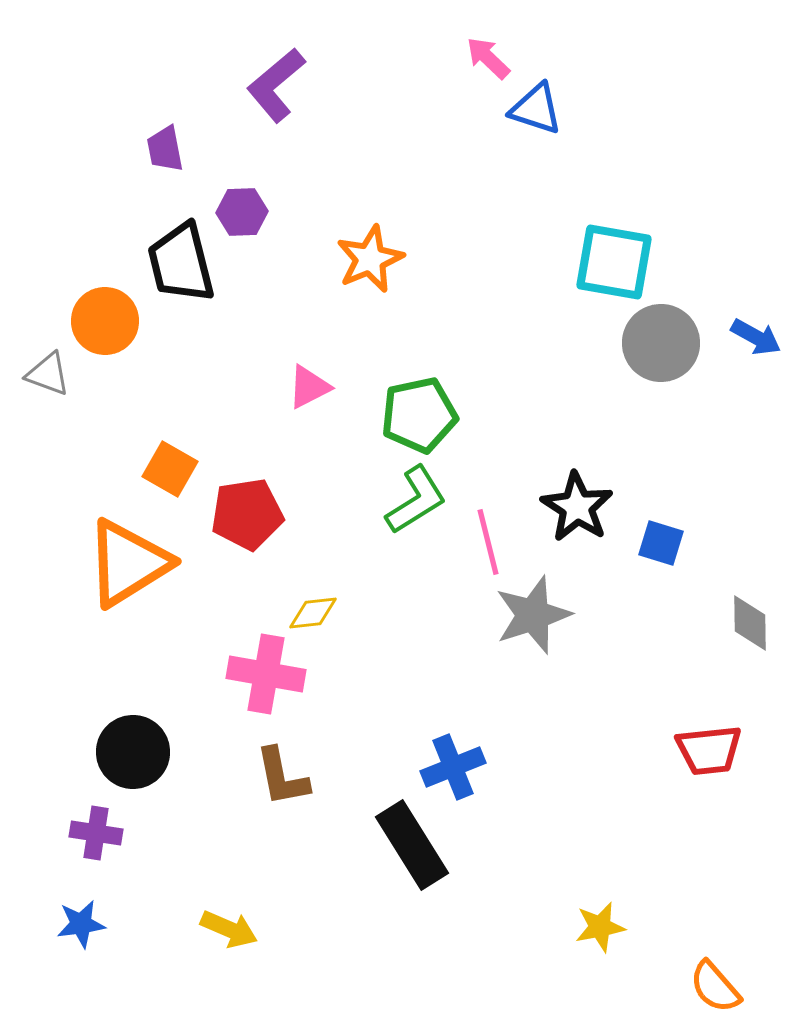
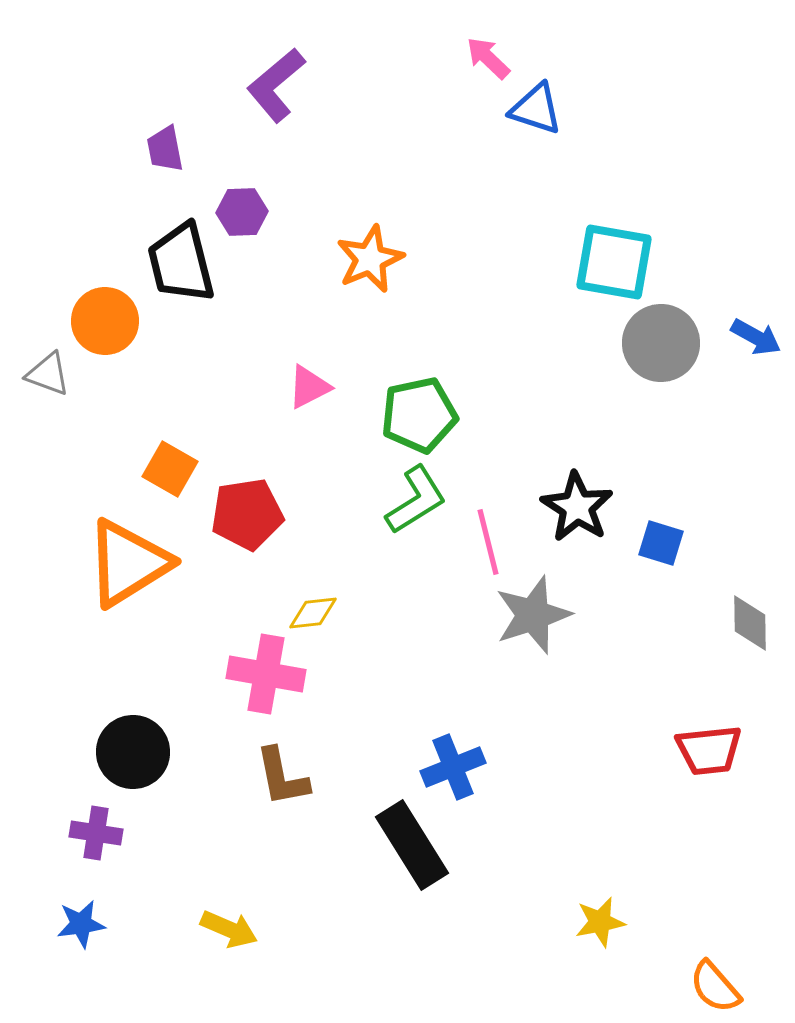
yellow star: moved 5 px up
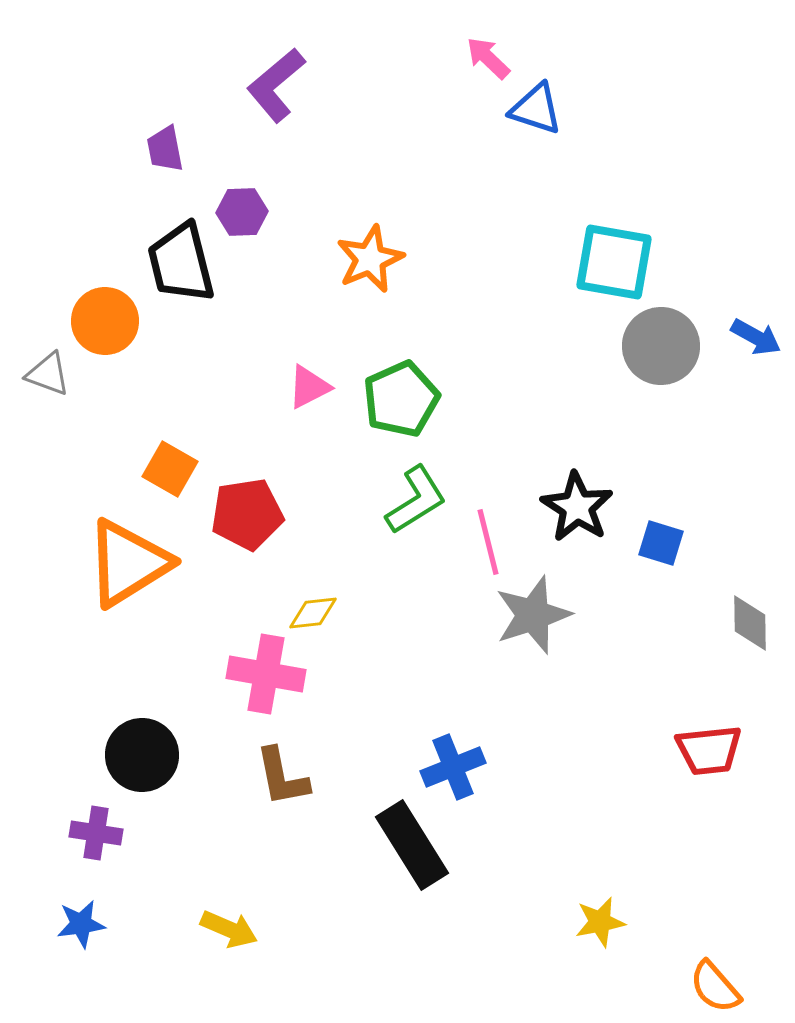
gray circle: moved 3 px down
green pentagon: moved 18 px left, 16 px up; rotated 12 degrees counterclockwise
black circle: moved 9 px right, 3 px down
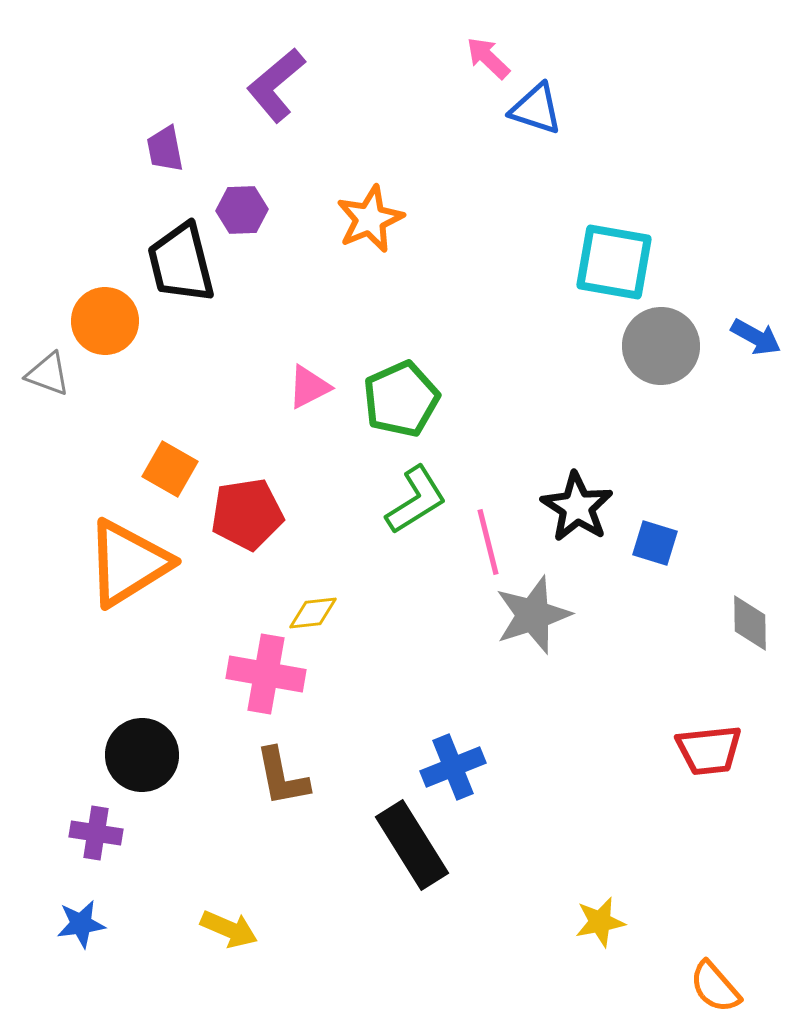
purple hexagon: moved 2 px up
orange star: moved 40 px up
blue square: moved 6 px left
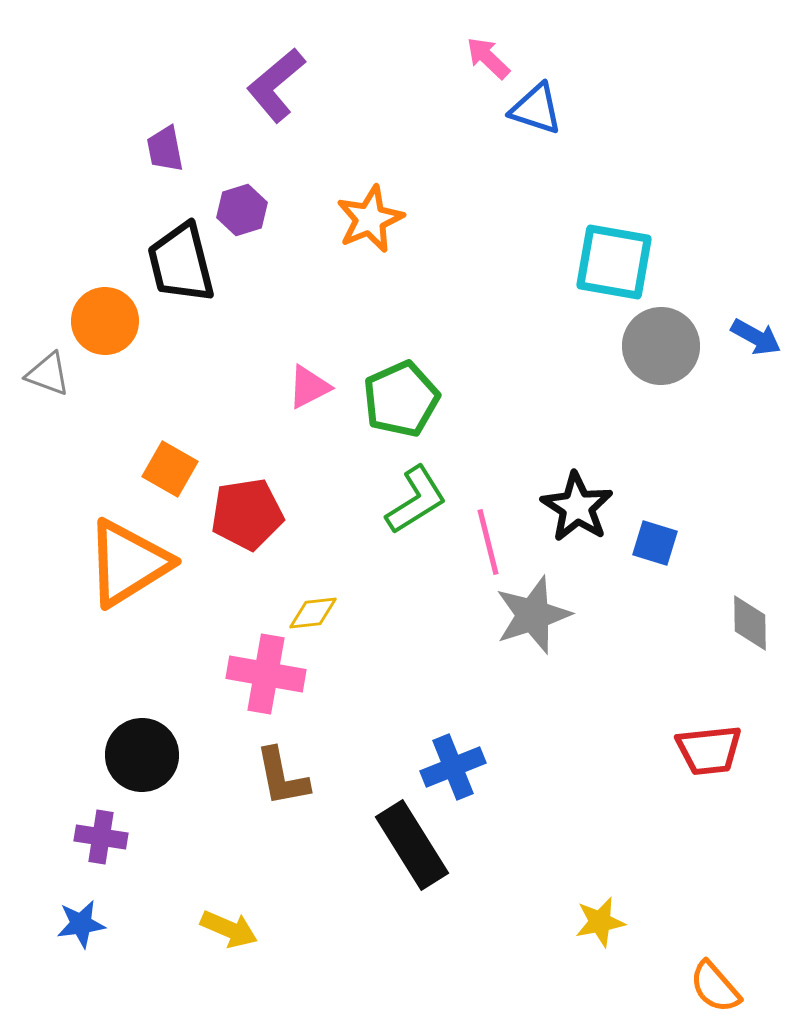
purple hexagon: rotated 15 degrees counterclockwise
purple cross: moved 5 px right, 4 px down
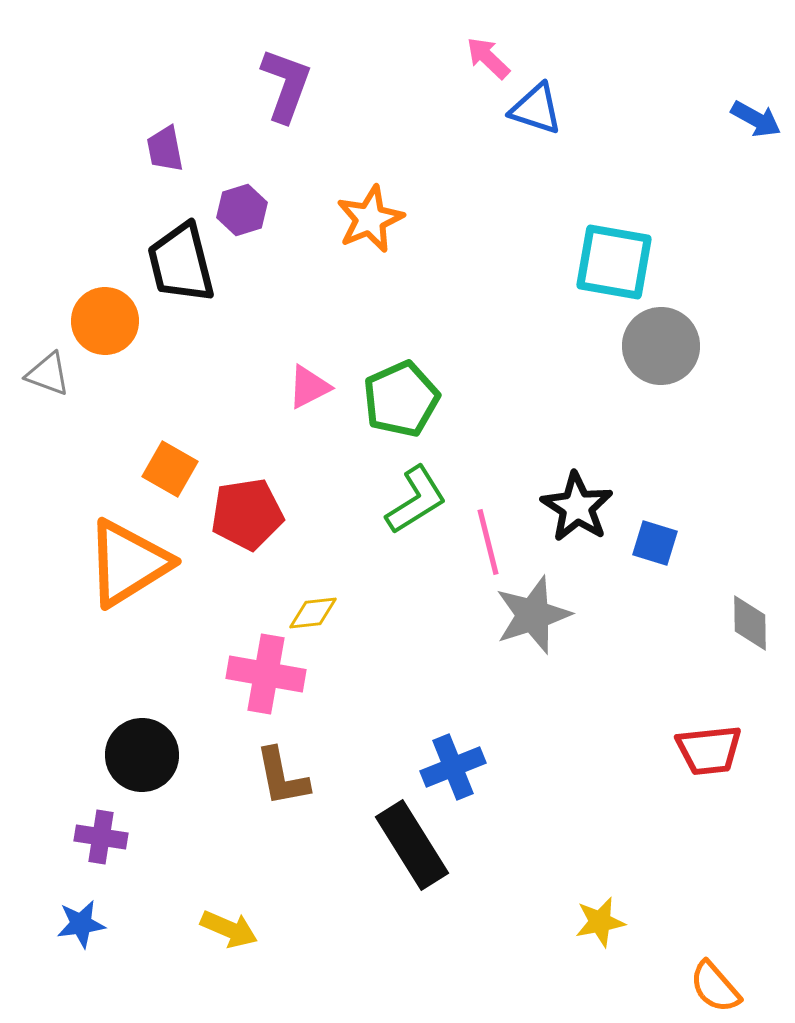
purple L-shape: moved 10 px right; rotated 150 degrees clockwise
blue arrow: moved 218 px up
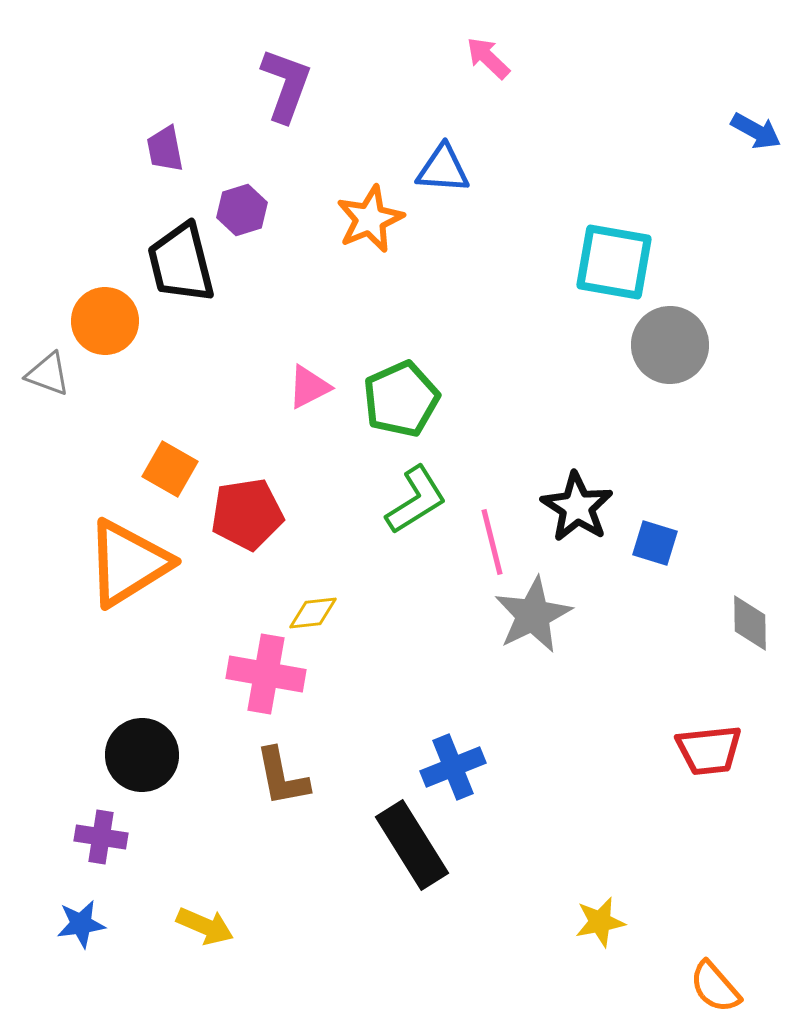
blue triangle: moved 93 px left, 60 px down; rotated 14 degrees counterclockwise
blue arrow: moved 12 px down
gray circle: moved 9 px right, 1 px up
pink line: moved 4 px right
gray star: rotated 8 degrees counterclockwise
yellow arrow: moved 24 px left, 3 px up
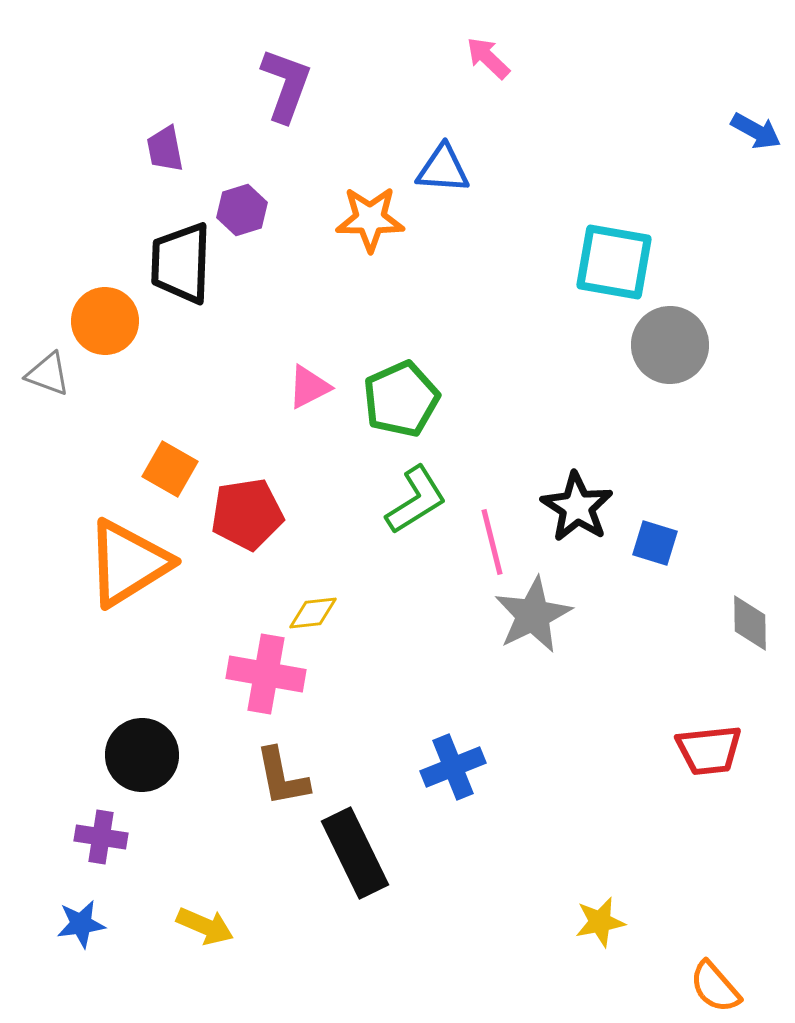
orange star: rotated 24 degrees clockwise
black trapezoid: rotated 16 degrees clockwise
black rectangle: moved 57 px left, 8 px down; rotated 6 degrees clockwise
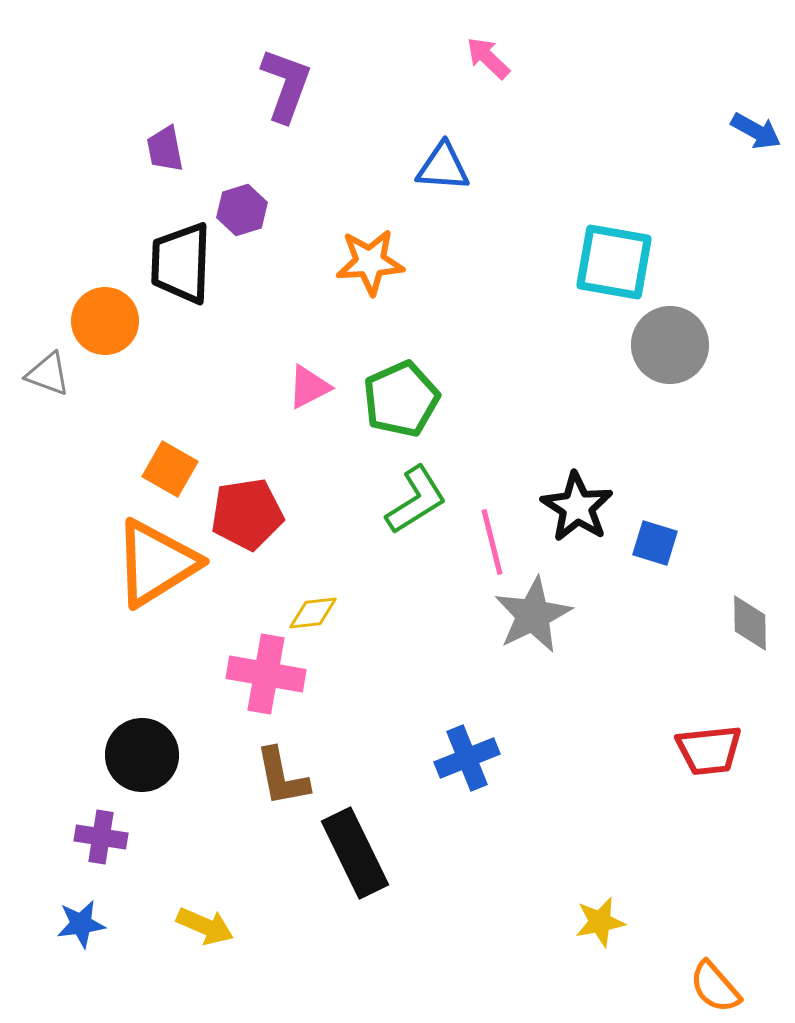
blue triangle: moved 2 px up
orange star: moved 43 px down; rotated 4 degrees counterclockwise
orange triangle: moved 28 px right
blue cross: moved 14 px right, 9 px up
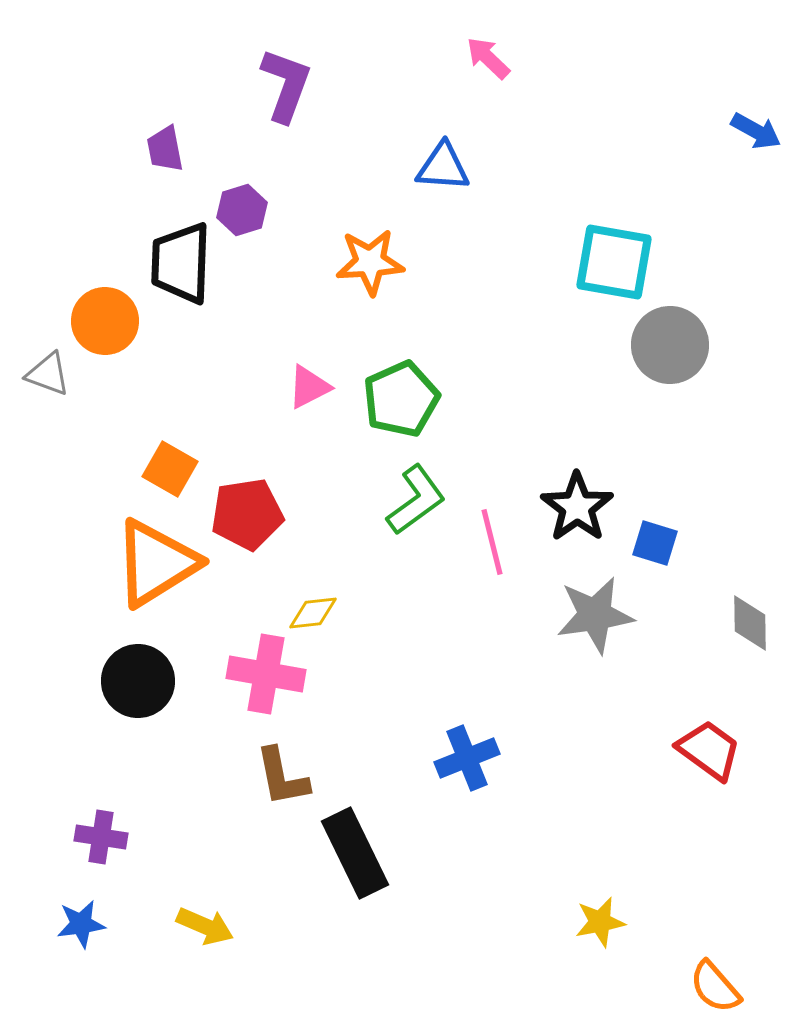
green L-shape: rotated 4 degrees counterclockwise
black star: rotated 4 degrees clockwise
gray star: moved 62 px right; rotated 18 degrees clockwise
red trapezoid: rotated 138 degrees counterclockwise
black circle: moved 4 px left, 74 px up
